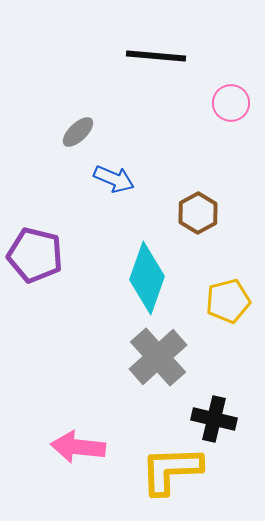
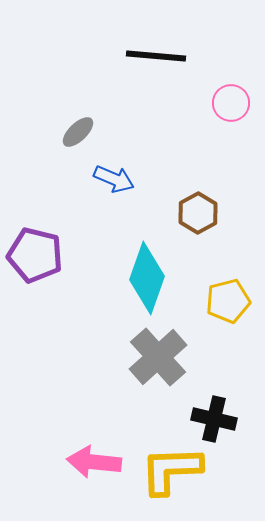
pink arrow: moved 16 px right, 15 px down
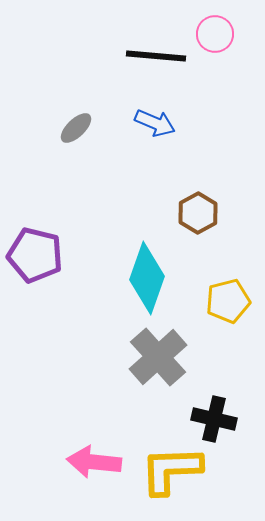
pink circle: moved 16 px left, 69 px up
gray ellipse: moved 2 px left, 4 px up
blue arrow: moved 41 px right, 56 px up
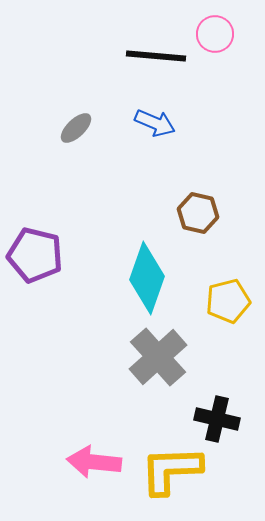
brown hexagon: rotated 18 degrees counterclockwise
black cross: moved 3 px right
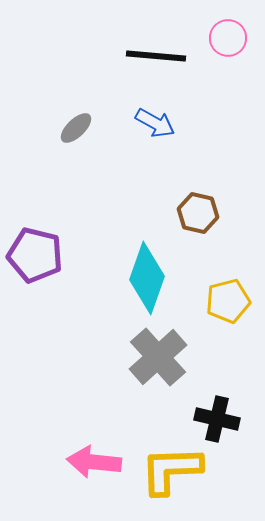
pink circle: moved 13 px right, 4 px down
blue arrow: rotated 6 degrees clockwise
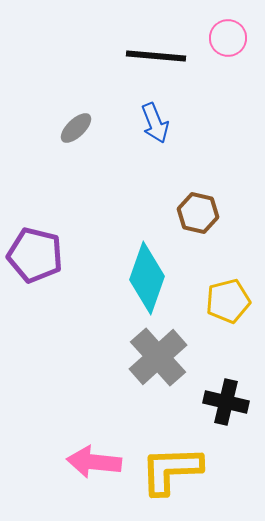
blue arrow: rotated 39 degrees clockwise
black cross: moved 9 px right, 17 px up
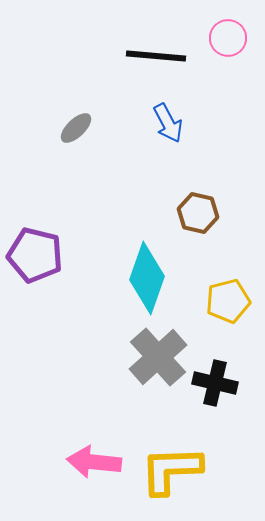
blue arrow: moved 13 px right; rotated 6 degrees counterclockwise
black cross: moved 11 px left, 19 px up
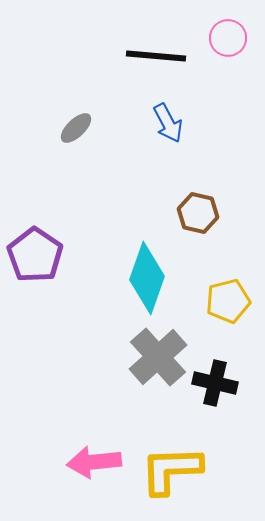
purple pentagon: rotated 20 degrees clockwise
pink arrow: rotated 12 degrees counterclockwise
